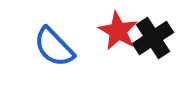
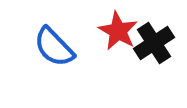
black cross: moved 1 px right, 5 px down
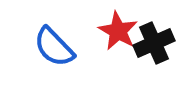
black cross: rotated 9 degrees clockwise
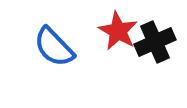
black cross: moved 1 px right, 1 px up
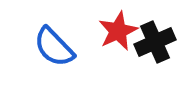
red star: rotated 18 degrees clockwise
